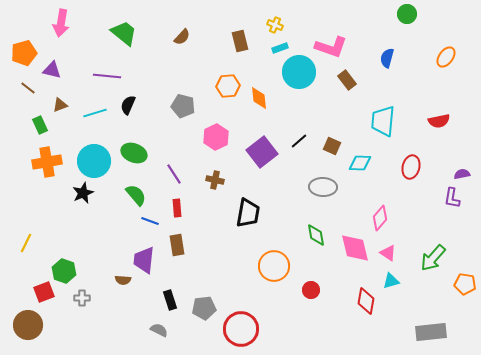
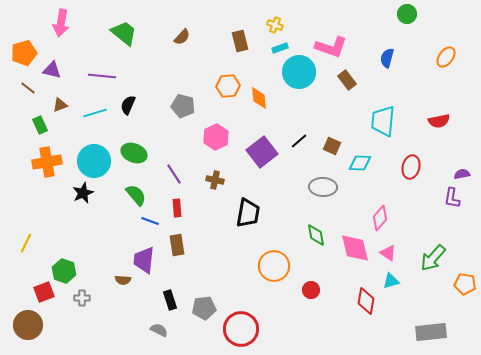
purple line at (107, 76): moved 5 px left
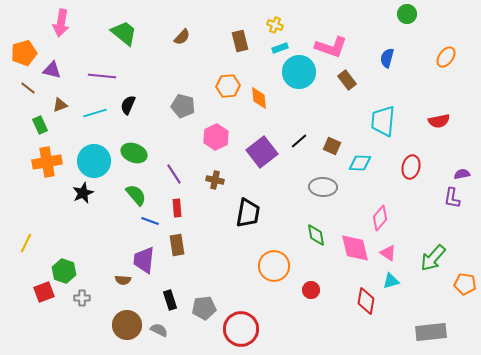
brown circle at (28, 325): moved 99 px right
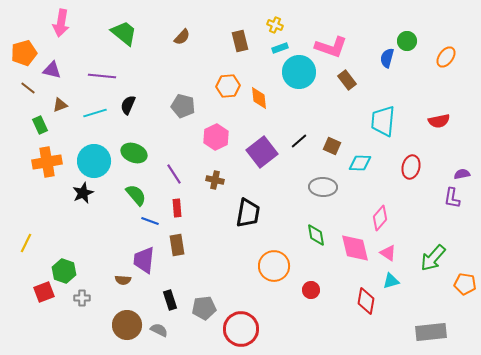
green circle at (407, 14): moved 27 px down
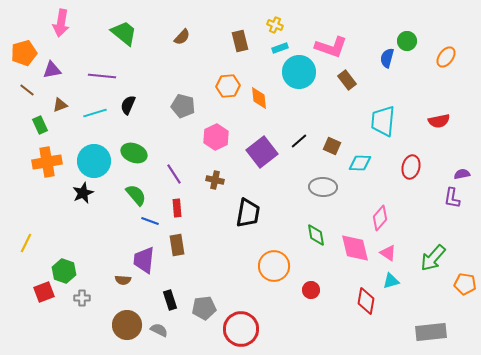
purple triangle at (52, 70): rotated 24 degrees counterclockwise
brown line at (28, 88): moved 1 px left, 2 px down
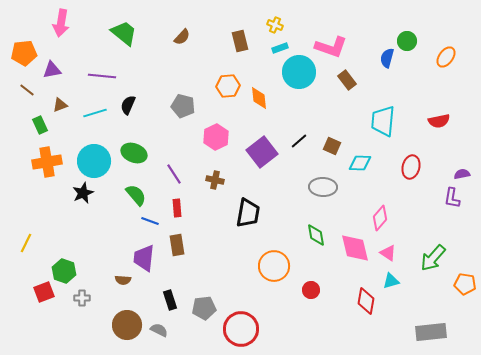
orange pentagon at (24, 53): rotated 10 degrees clockwise
purple trapezoid at (144, 260): moved 2 px up
